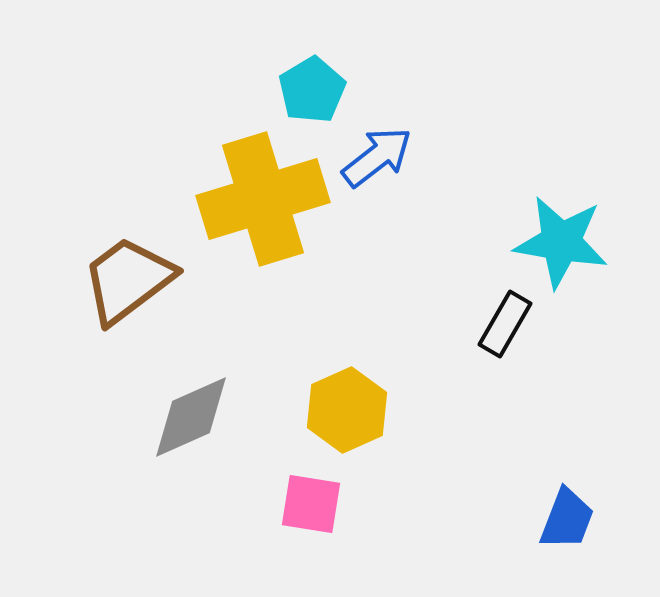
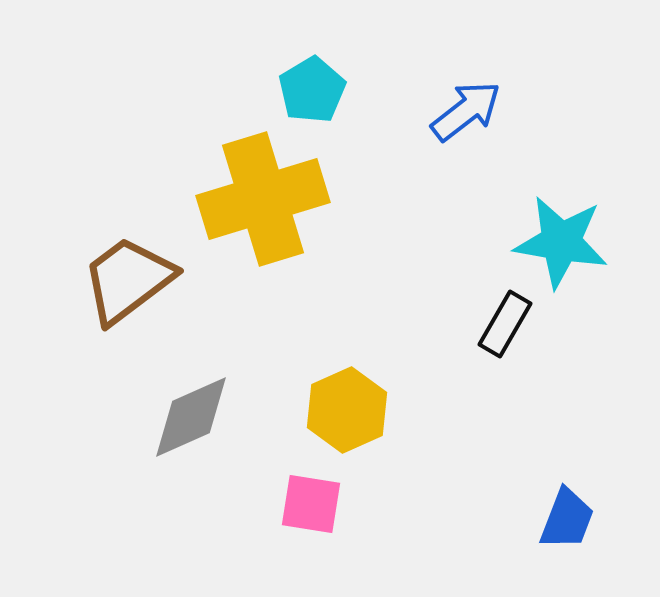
blue arrow: moved 89 px right, 46 px up
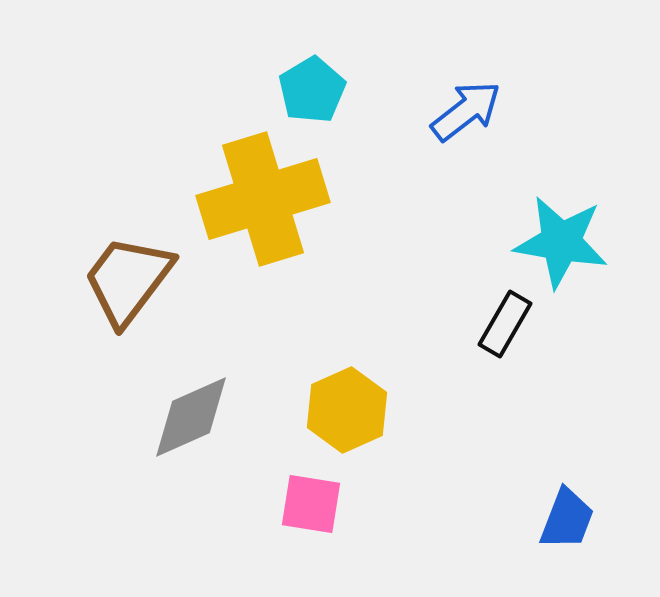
brown trapezoid: rotated 16 degrees counterclockwise
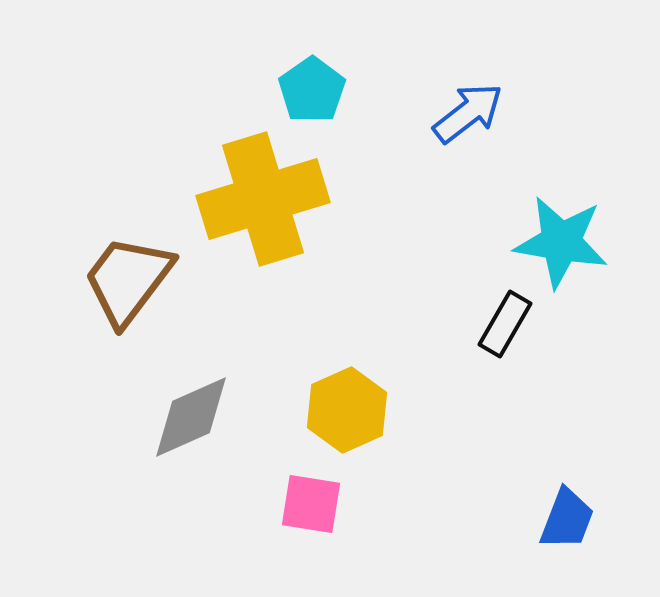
cyan pentagon: rotated 4 degrees counterclockwise
blue arrow: moved 2 px right, 2 px down
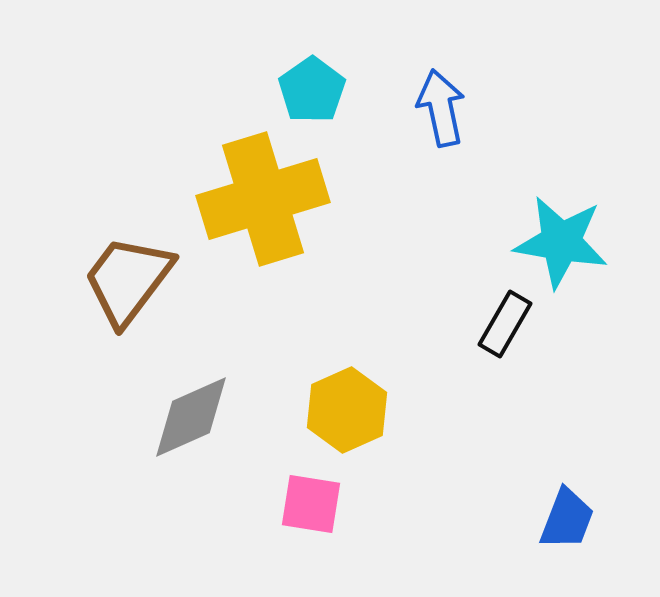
blue arrow: moved 27 px left, 5 px up; rotated 64 degrees counterclockwise
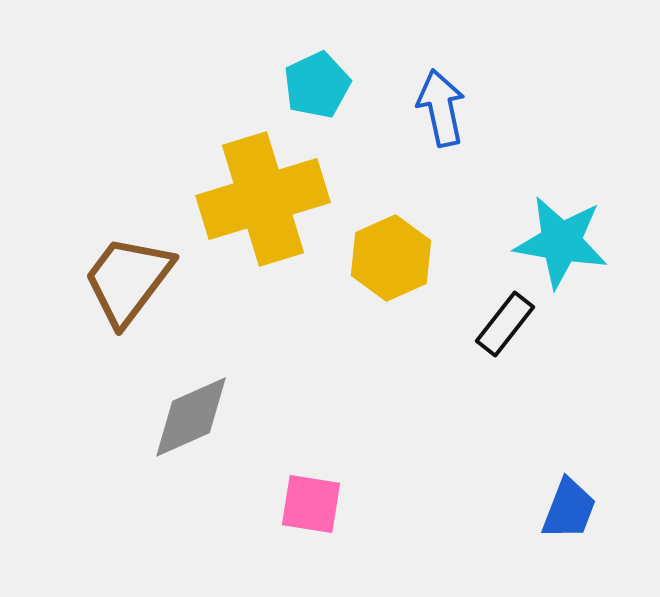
cyan pentagon: moved 5 px right, 5 px up; rotated 10 degrees clockwise
black rectangle: rotated 8 degrees clockwise
yellow hexagon: moved 44 px right, 152 px up
blue trapezoid: moved 2 px right, 10 px up
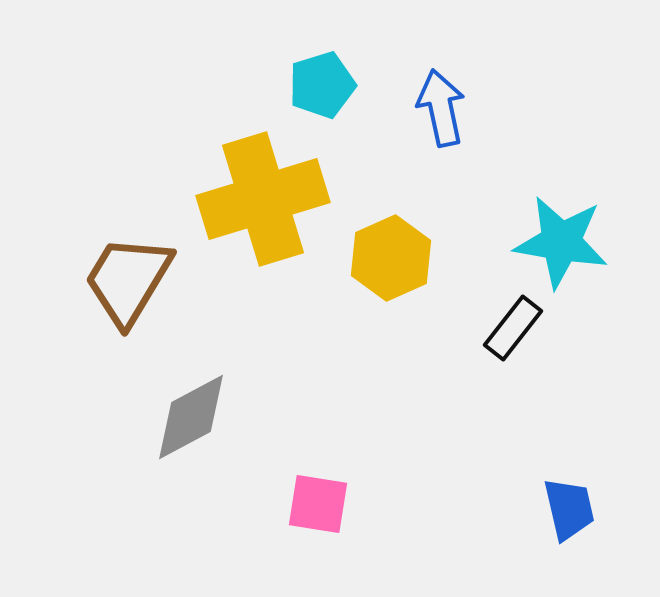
cyan pentagon: moved 5 px right; rotated 8 degrees clockwise
brown trapezoid: rotated 6 degrees counterclockwise
black rectangle: moved 8 px right, 4 px down
gray diamond: rotated 4 degrees counterclockwise
pink square: moved 7 px right
blue trapezoid: rotated 34 degrees counterclockwise
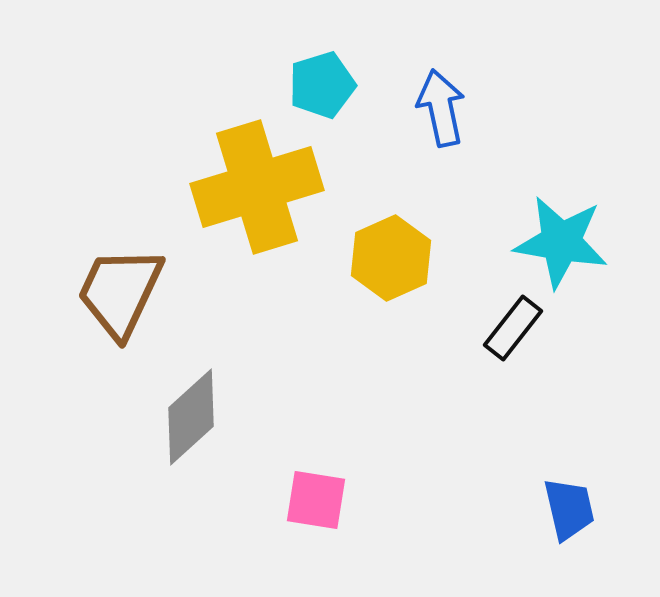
yellow cross: moved 6 px left, 12 px up
brown trapezoid: moved 8 px left, 12 px down; rotated 6 degrees counterclockwise
gray diamond: rotated 14 degrees counterclockwise
pink square: moved 2 px left, 4 px up
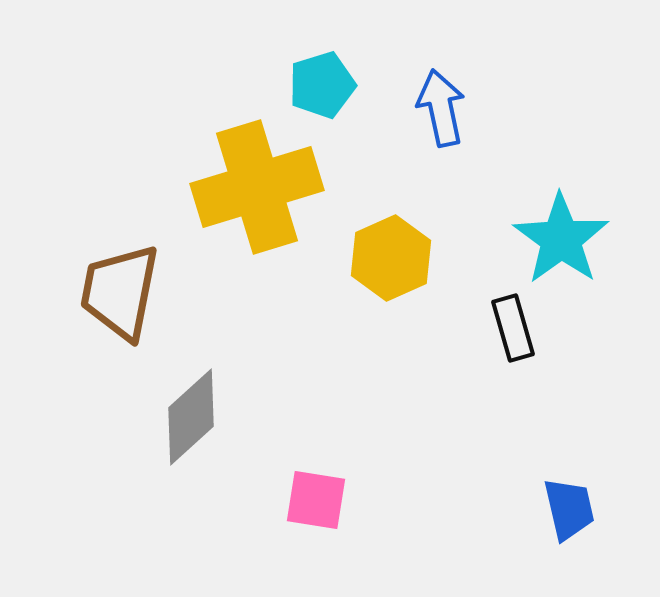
cyan star: moved 3 px up; rotated 26 degrees clockwise
brown trapezoid: rotated 14 degrees counterclockwise
black rectangle: rotated 54 degrees counterclockwise
